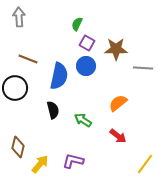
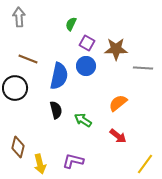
green semicircle: moved 6 px left
black semicircle: moved 3 px right
yellow arrow: rotated 126 degrees clockwise
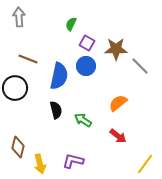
gray line: moved 3 px left, 2 px up; rotated 42 degrees clockwise
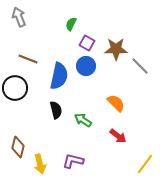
gray arrow: rotated 18 degrees counterclockwise
orange semicircle: moved 2 px left; rotated 84 degrees clockwise
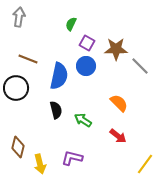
gray arrow: rotated 30 degrees clockwise
black circle: moved 1 px right
orange semicircle: moved 3 px right
purple L-shape: moved 1 px left, 3 px up
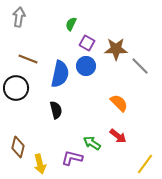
blue semicircle: moved 1 px right, 2 px up
green arrow: moved 9 px right, 23 px down
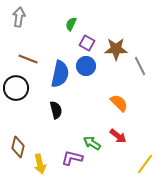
gray line: rotated 18 degrees clockwise
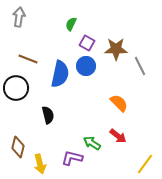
black semicircle: moved 8 px left, 5 px down
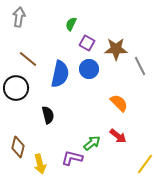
brown line: rotated 18 degrees clockwise
blue circle: moved 3 px right, 3 px down
green arrow: rotated 108 degrees clockwise
